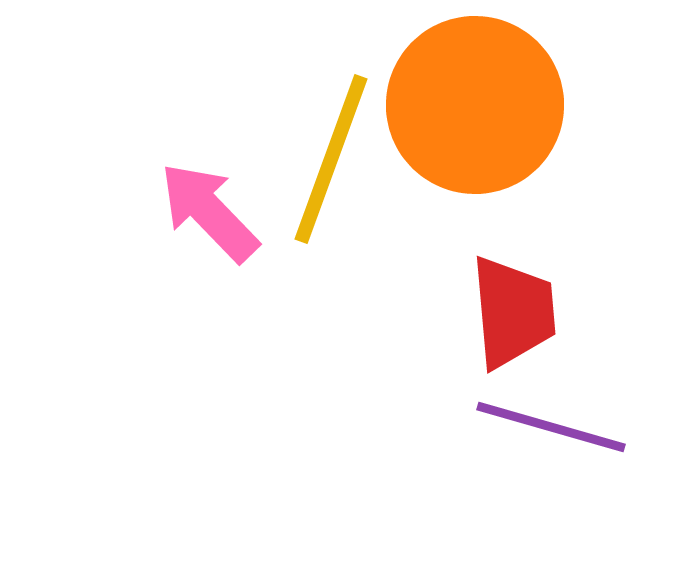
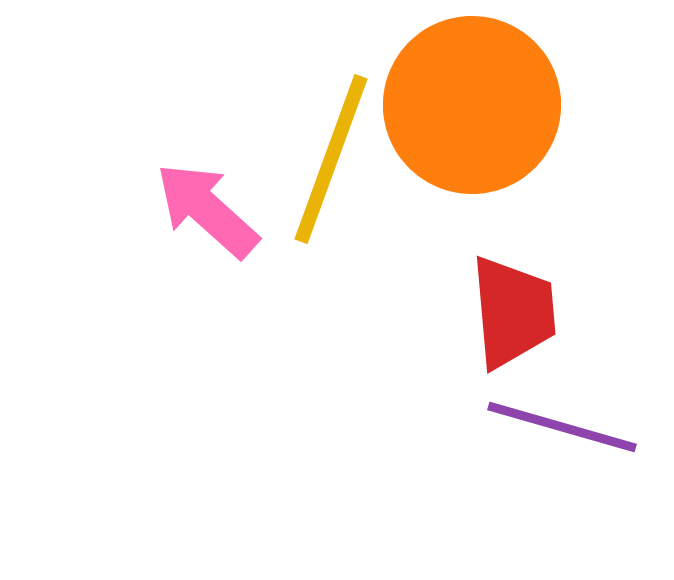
orange circle: moved 3 px left
pink arrow: moved 2 px left, 2 px up; rotated 4 degrees counterclockwise
purple line: moved 11 px right
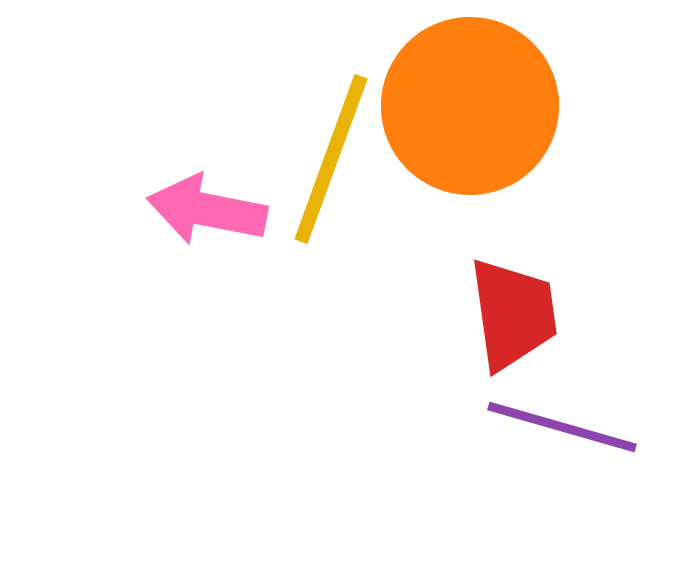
orange circle: moved 2 px left, 1 px down
pink arrow: rotated 31 degrees counterclockwise
red trapezoid: moved 2 px down; rotated 3 degrees counterclockwise
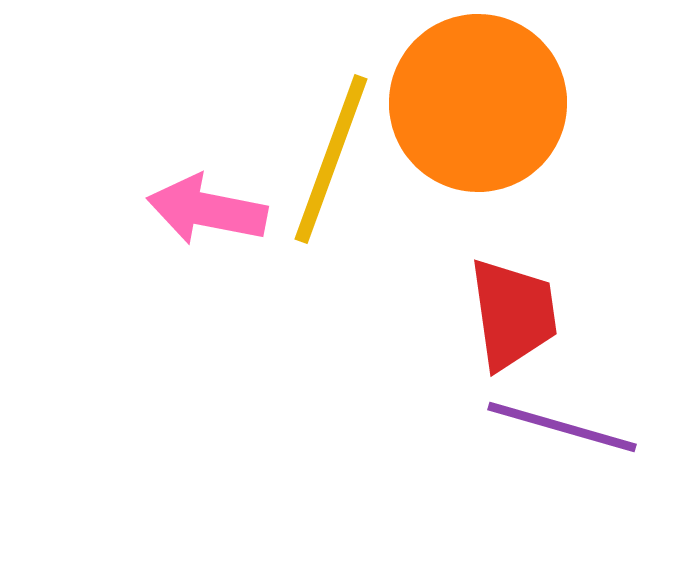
orange circle: moved 8 px right, 3 px up
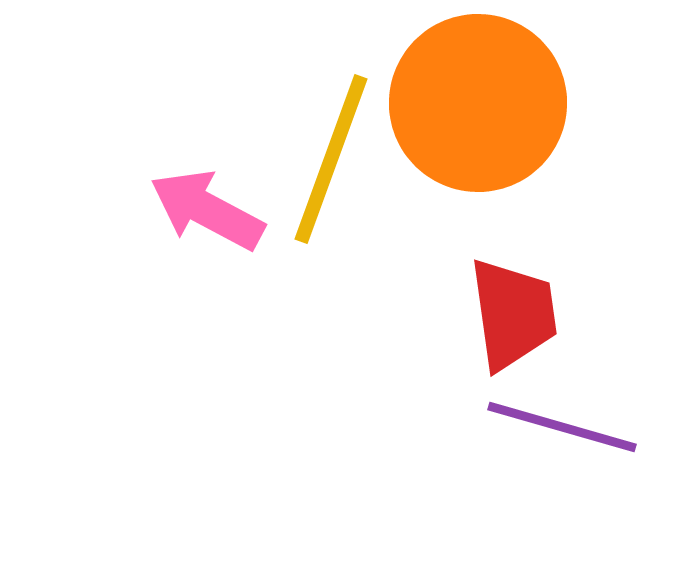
pink arrow: rotated 17 degrees clockwise
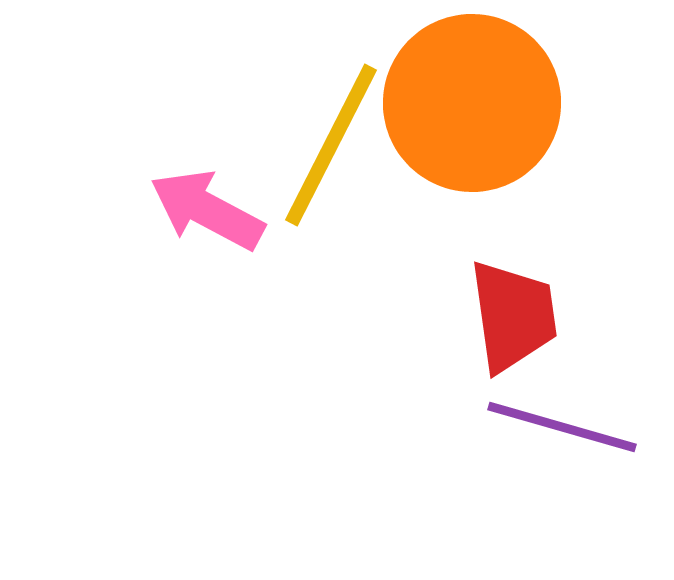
orange circle: moved 6 px left
yellow line: moved 14 px up; rotated 7 degrees clockwise
red trapezoid: moved 2 px down
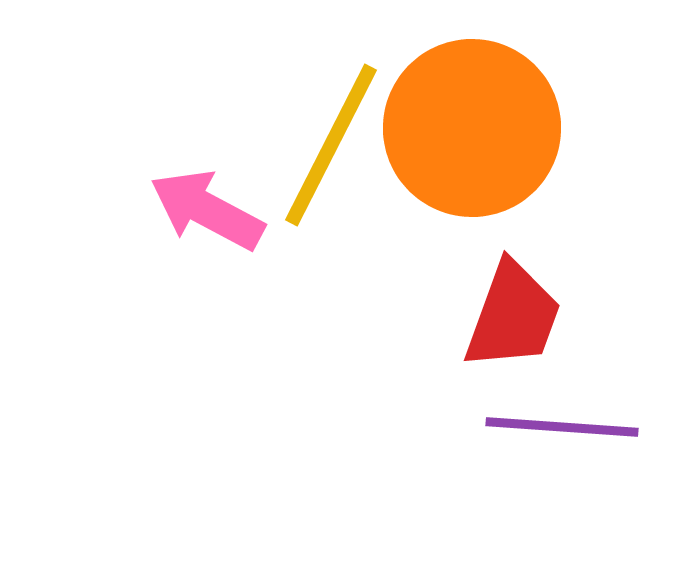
orange circle: moved 25 px down
red trapezoid: rotated 28 degrees clockwise
purple line: rotated 12 degrees counterclockwise
